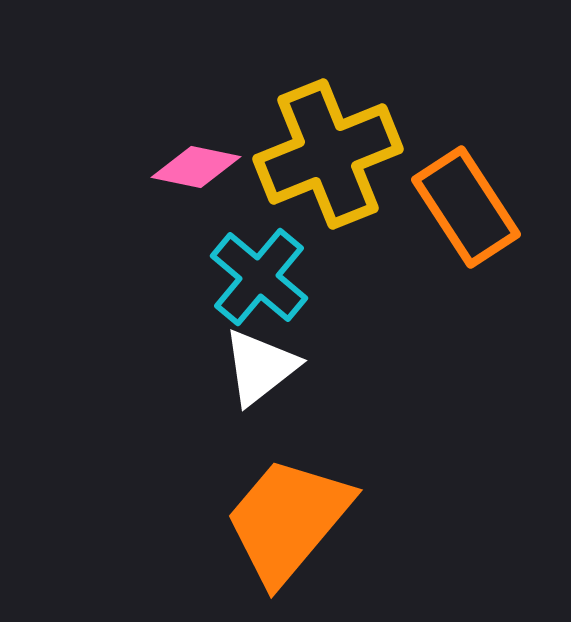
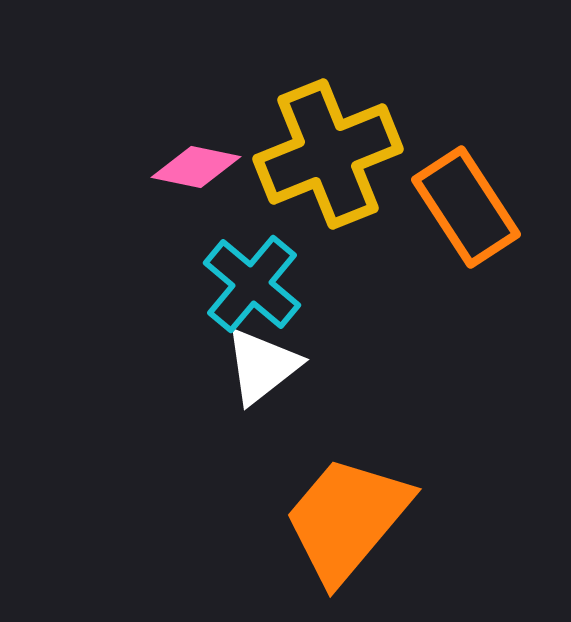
cyan cross: moved 7 px left, 7 px down
white triangle: moved 2 px right, 1 px up
orange trapezoid: moved 59 px right, 1 px up
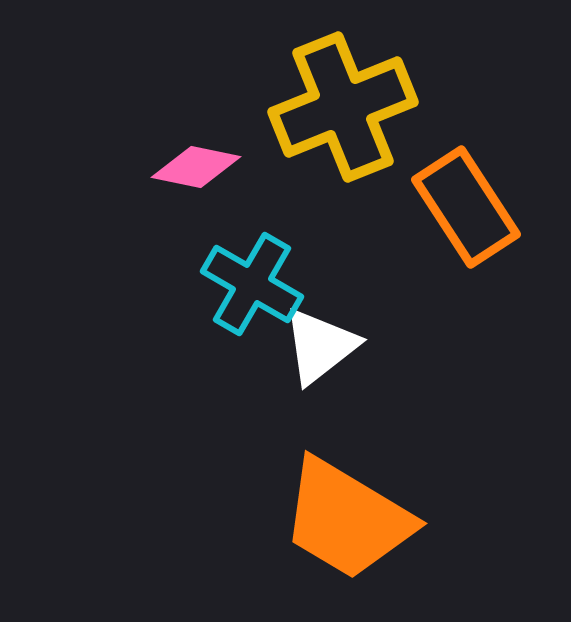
yellow cross: moved 15 px right, 47 px up
cyan cross: rotated 10 degrees counterclockwise
white triangle: moved 58 px right, 20 px up
orange trapezoid: rotated 99 degrees counterclockwise
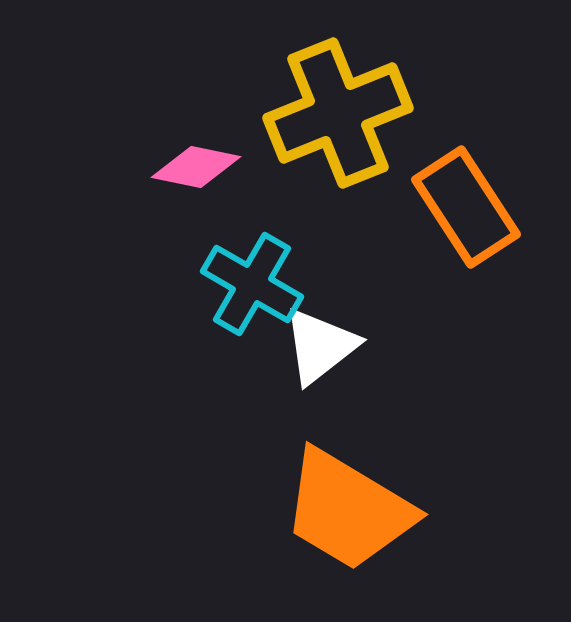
yellow cross: moved 5 px left, 6 px down
orange trapezoid: moved 1 px right, 9 px up
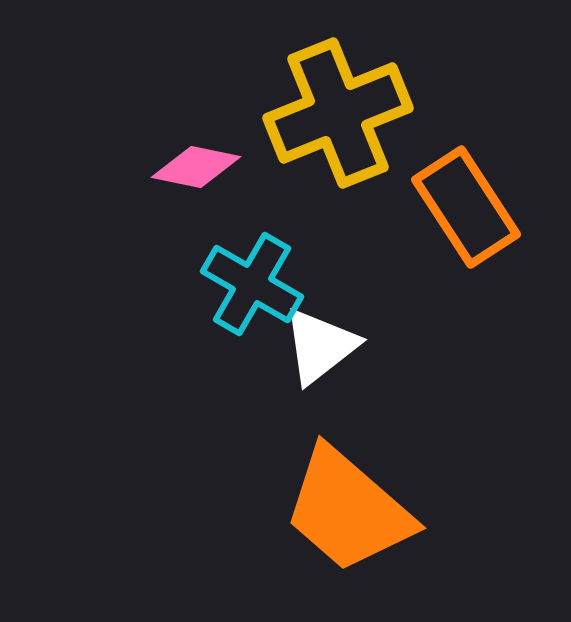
orange trapezoid: rotated 10 degrees clockwise
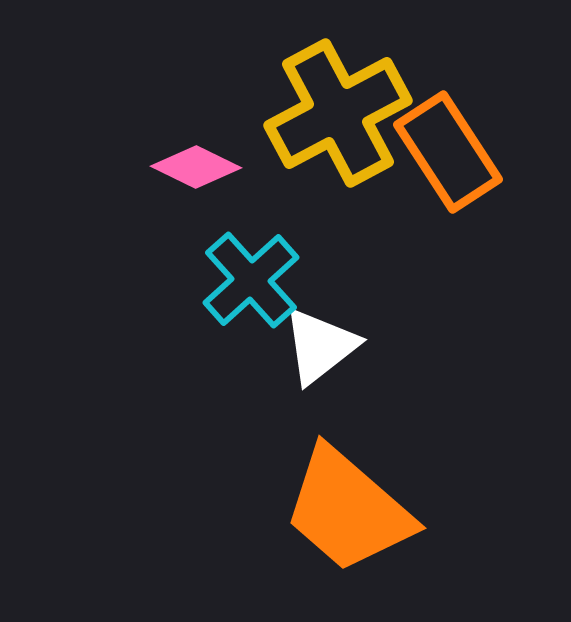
yellow cross: rotated 6 degrees counterclockwise
pink diamond: rotated 14 degrees clockwise
orange rectangle: moved 18 px left, 55 px up
cyan cross: moved 1 px left, 4 px up; rotated 18 degrees clockwise
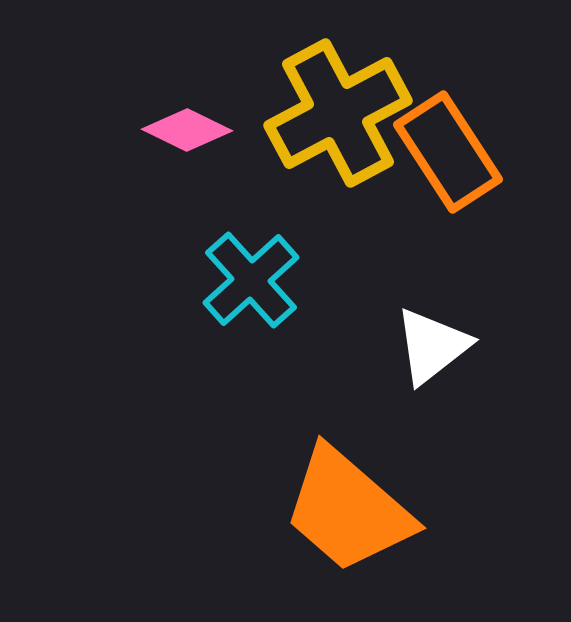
pink diamond: moved 9 px left, 37 px up
white triangle: moved 112 px right
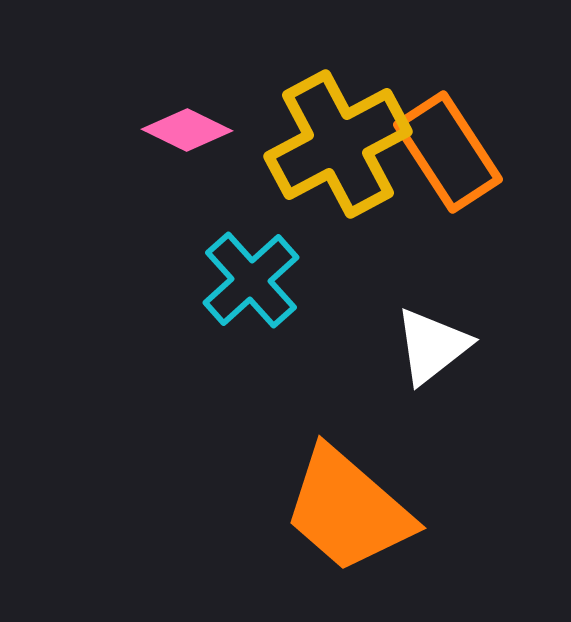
yellow cross: moved 31 px down
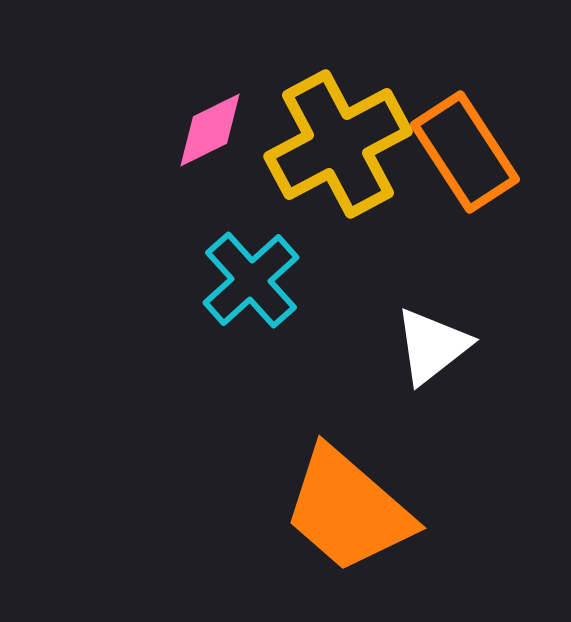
pink diamond: moved 23 px right; rotated 52 degrees counterclockwise
orange rectangle: moved 17 px right
